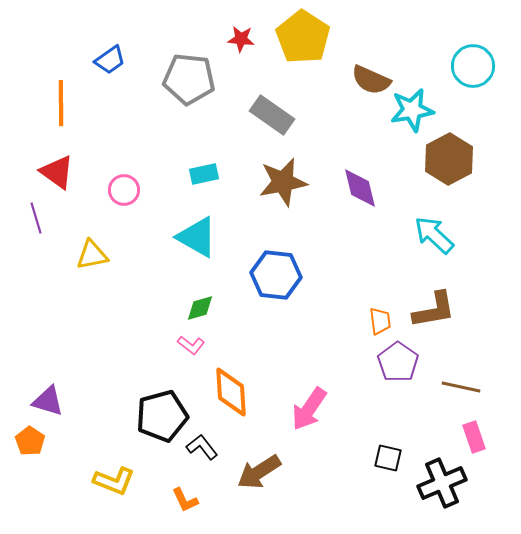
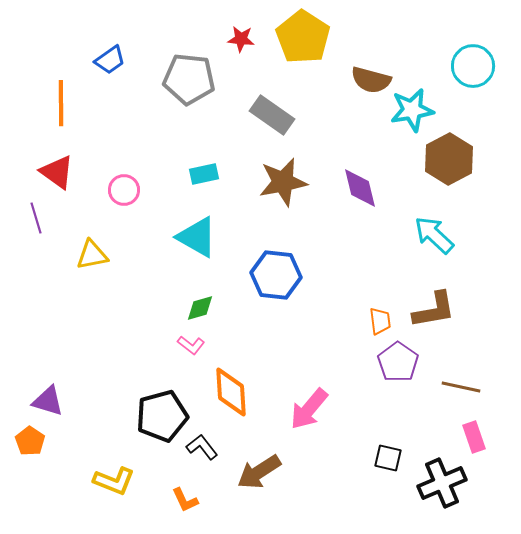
brown semicircle: rotated 9 degrees counterclockwise
pink arrow: rotated 6 degrees clockwise
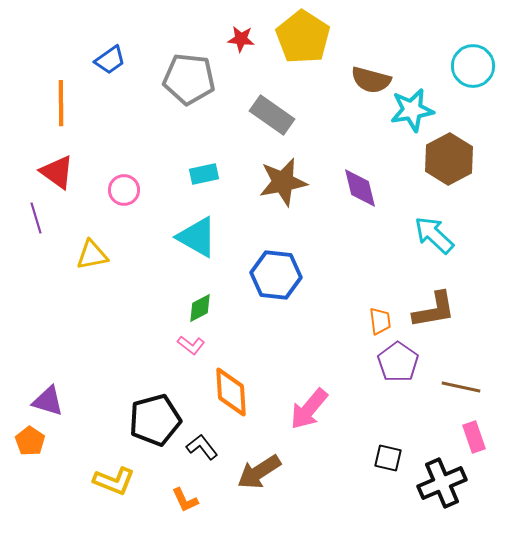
green diamond: rotated 12 degrees counterclockwise
black pentagon: moved 7 px left, 4 px down
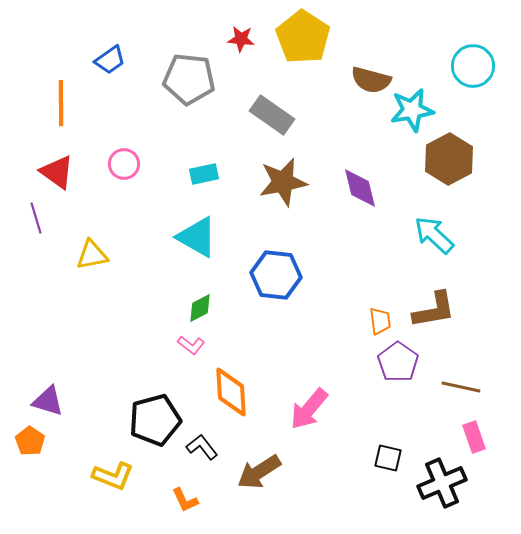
pink circle: moved 26 px up
yellow L-shape: moved 1 px left, 5 px up
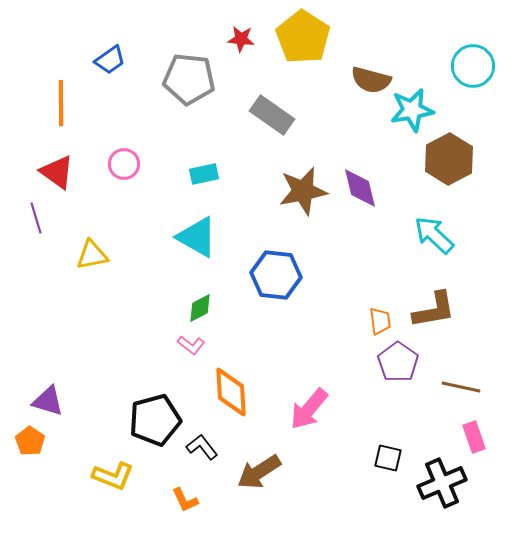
brown star: moved 20 px right, 9 px down
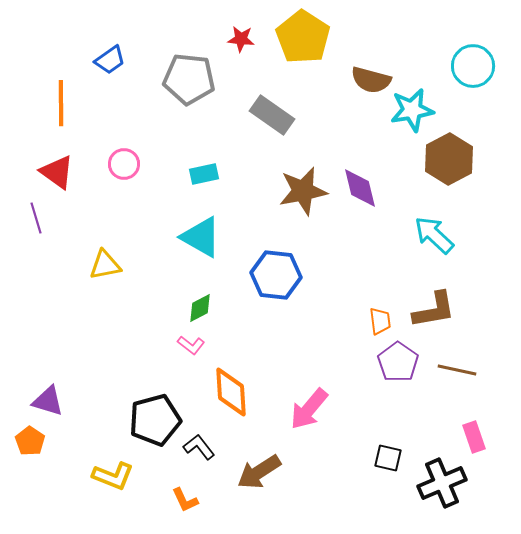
cyan triangle: moved 4 px right
yellow triangle: moved 13 px right, 10 px down
brown line: moved 4 px left, 17 px up
black L-shape: moved 3 px left
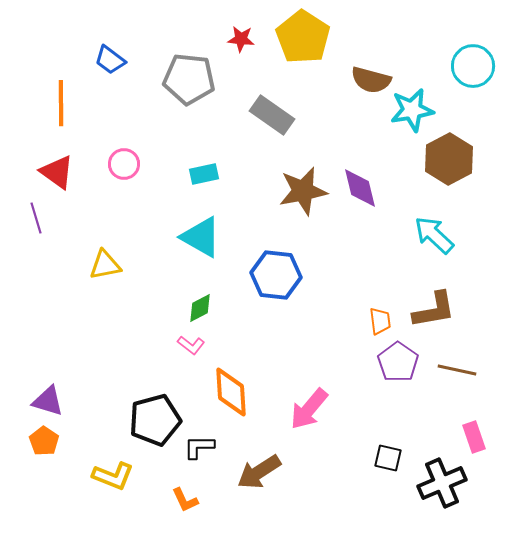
blue trapezoid: rotated 72 degrees clockwise
orange pentagon: moved 14 px right
black L-shape: rotated 52 degrees counterclockwise
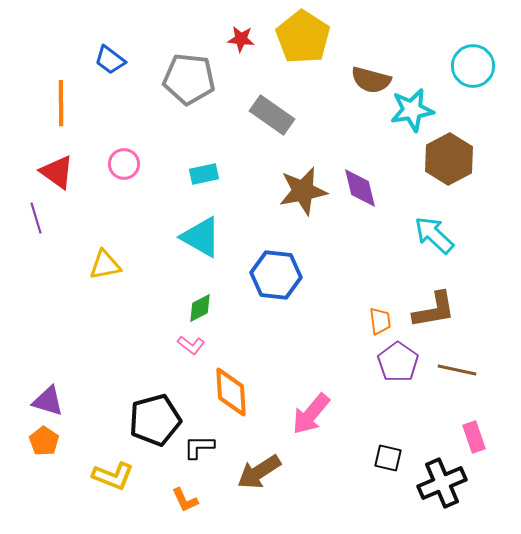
pink arrow: moved 2 px right, 5 px down
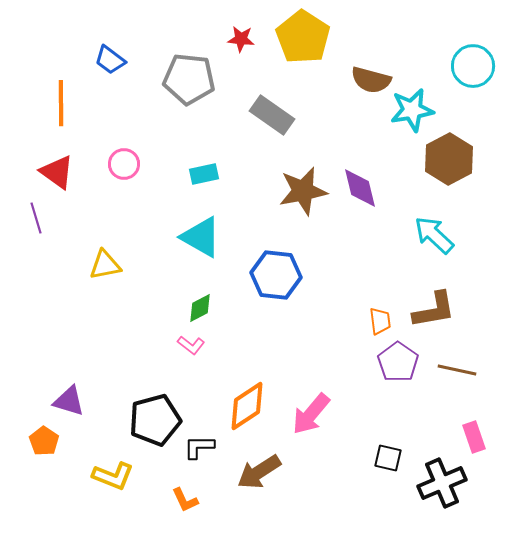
orange diamond: moved 16 px right, 14 px down; rotated 60 degrees clockwise
purple triangle: moved 21 px right
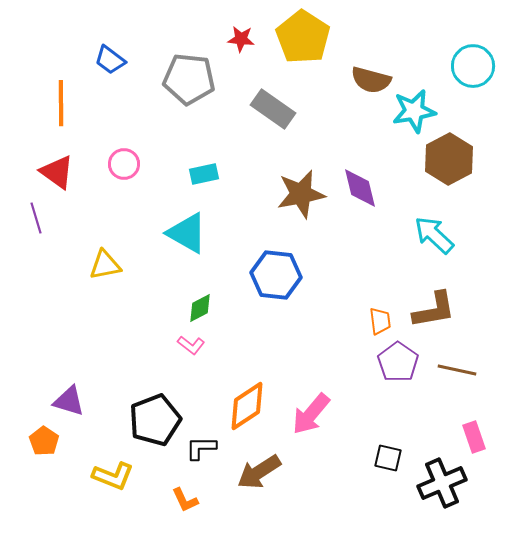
cyan star: moved 2 px right, 1 px down
gray rectangle: moved 1 px right, 6 px up
brown star: moved 2 px left, 3 px down
cyan triangle: moved 14 px left, 4 px up
black pentagon: rotated 6 degrees counterclockwise
black L-shape: moved 2 px right, 1 px down
